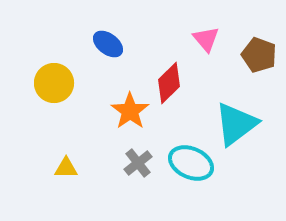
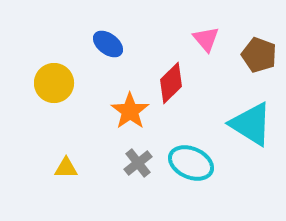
red diamond: moved 2 px right
cyan triangle: moved 15 px right; rotated 51 degrees counterclockwise
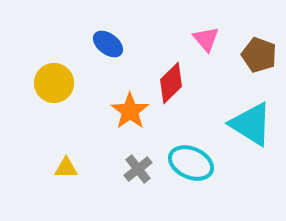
gray cross: moved 6 px down
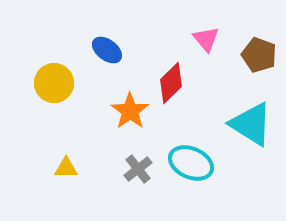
blue ellipse: moved 1 px left, 6 px down
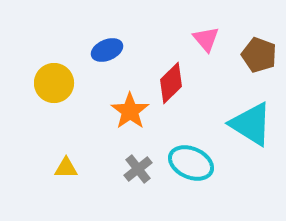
blue ellipse: rotated 60 degrees counterclockwise
